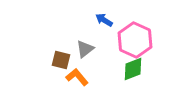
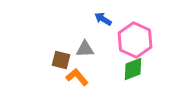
blue arrow: moved 1 px left, 1 px up
gray triangle: rotated 36 degrees clockwise
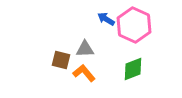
blue arrow: moved 3 px right
pink hexagon: moved 1 px left, 15 px up
orange L-shape: moved 7 px right, 4 px up
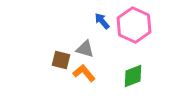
blue arrow: moved 4 px left, 2 px down; rotated 18 degrees clockwise
gray triangle: rotated 18 degrees clockwise
green diamond: moved 7 px down
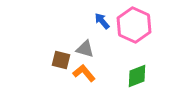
green diamond: moved 4 px right
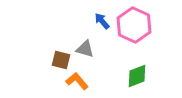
orange L-shape: moved 7 px left, 8 px down
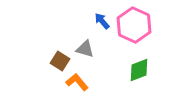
brown square: moved 1 px left, 1 px down; rotated 18 degrees clockwise
green diamond: moved 2 px right, 6 px up
orange L-shape: moved 1 px down
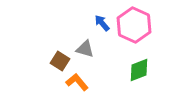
blue arrow: moved 2 px down
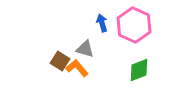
blue arrow: rotated 24 degrees clockwise
orange L-shape: moved 14 px up
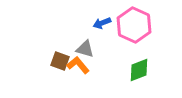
blue arrow: rotated 96 degrees counterclockwise
brown square: rotated 12 degrees counterclockwise
orange L-shape: moved 1 px right, 3 px up
